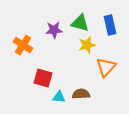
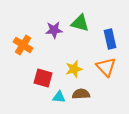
blue rectangle: moved 14 px down
yellow star: moved 13 px left, 24 px down
orange triangle: rotated 25 degrees counterclockwise
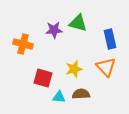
green triangle: moved 2 px left
orange cross: moved 1 px up; rotated 18 degrees counterclockwise
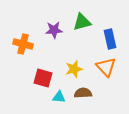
green triangle: moved 4 px right, 1 px up; rotated 30 degrees counterclockwise
brown semicircle: moved 2 px right, 1 px up
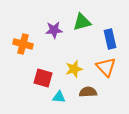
brown semicircle: moved 5 px right, 1 px up
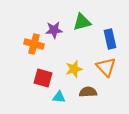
orange cross: moved 11 px right
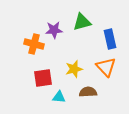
red square: rotated 24 degrees counterclockwise
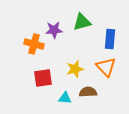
blue rectangle: rotated 18 degrees clockwise
yellow star: moved 1 px right
cyan triangle: moved 6 px right, 1 px down
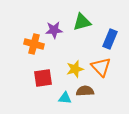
blue rectangle: rotated 18 degrees clockwise
orange triangle: moved 5 px left
brown semicircle: moved 3 px left, 1 px up
